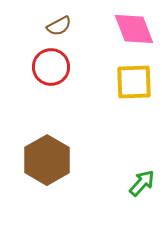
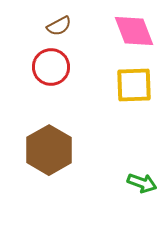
pink diamond: moved 2 px down
yellow square: moved 3 px down
brown hexagon: moved 2 px right, 10 px up
green arrow: rotated 68 degrees clockwise
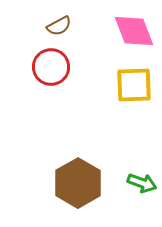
brown hexagon: moved 29 px right, 33 px down
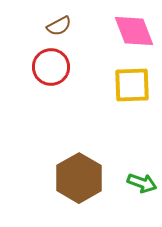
yellow square: moved 2 px left
brown hexagon: moved 1 px right, 5 px up
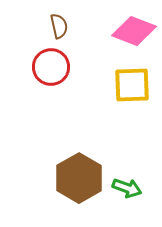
brown semicircle: rotated 75 degrees counterclockwise
pink diamond: rotated 48 degrees counterclockwise
green arrow: moved 15 px left, 5 px down
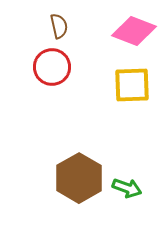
red circle: moved 1 px right
